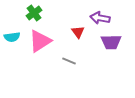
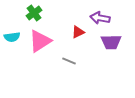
red triangle: rotated 40 degrees clockwise
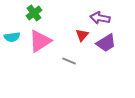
red triangle: moved 4 px right, 3 px down; rotated 24 degrees counterclockwise
purple trapezoid: moved 5 px left, 1 px down; rotated 30 degrees counterclockwise
